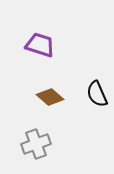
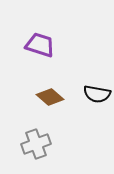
black semicircle: rotated 56 degrees counterclockwise
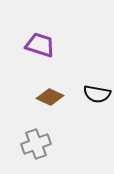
brown diamond: rotated 16 degrees counterclockwise
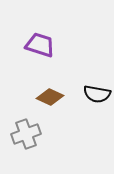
gray cross: moved 10 px left, 10 px up
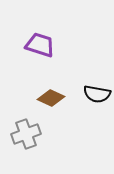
brown diamond: moved 1 px right, 1 px down
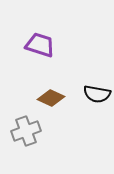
gray cross: moved 3 px up
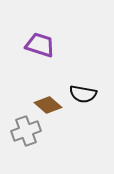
black semicircle: moved 14 px left
brown diamond: moved 3 px left, 7 px down; rotated 16 degrees clockwise
